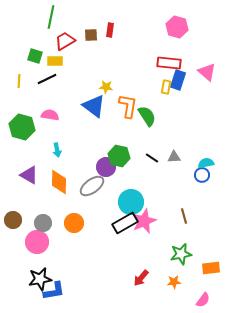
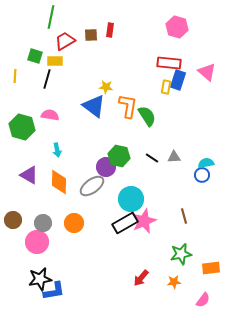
black line at (47, 79): rotated 48 degrees counterclockwise
yellow line at (19, 81): moved 4 px left, 5 px up
cyan circle at (131, 202): moved 3 px up
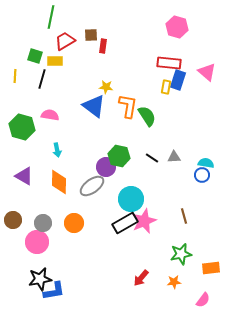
red rectangle at (110, 30): moved 7 px left, 16 px down
black line at (47, 79): moved 5 px left
cyan semicircle at (206, 163): rotated 21 degrees clockwise
purple triangle at (29, 175): moved 5 px left, 1 px down
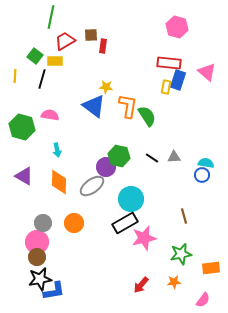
green square at (35, 56): rotated 21 degrees clockwise
brown circle at (13, 220): moved 24 px right, 37 px down
pink star at (144, 221): moved 17 px down; rotated 10 degrees clockwise
red arrow at (141, 278): moved 7 px down
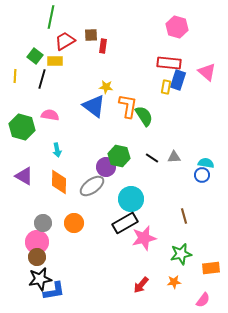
green semicircle at (147, 116): moved 3 px left
